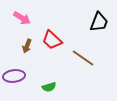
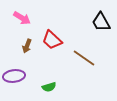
black trapezoid: moved 2 px right; rotated 130 degrees clockwise
brown line: moved 1 px right
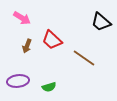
black trapezoid: rotated 20 degrees counterclockwise
purple ellipse: moved 4 px right, 5 px down
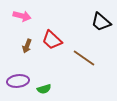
pink arrow: moved 2 px up; rotated 18 degrees counterclockwise
green semicircle: moved 5 px left, 2 px down
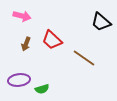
brown arrow: moved 1 px left, 2 px up
purple ellipse: moved 1 px right, 1 px up
green semicircle: moved 2 px left
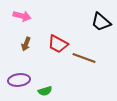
red trapezoid: moved 6 px right, 4 px down; rotated 15 degrees counterclockwise
brown line: rotated 15 degrees counterclockwise
green semicircle: moved 3 px right, 2 px down
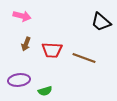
red trapezoid: moved 6 px left, 6 px down; rotated 25 degrees counterclockwise
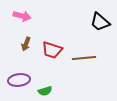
black trapezoid: moved 1 px left
red trapezoid: rotated 15 degrees clockwise
brown line: rotated 25 degrees counterclockwise
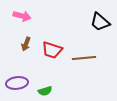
purple ellipse: moved 2 px left, 3 px down
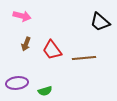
red trapezoid: rotated 35 degrees clockwise
